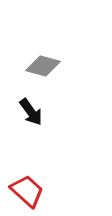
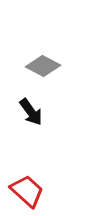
gray diamond: rotated 12 degrees clockwise
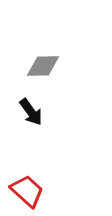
gray diamond: rotated 28 degrees counterclockwise
